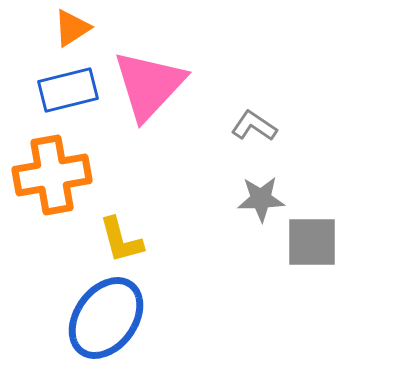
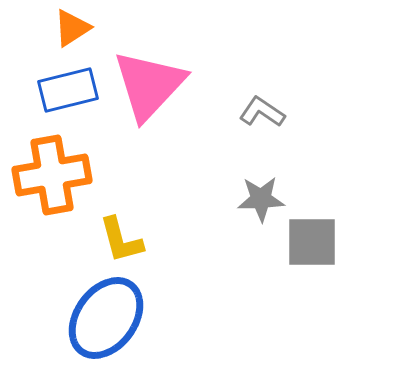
gray L-shape: moved 8 px right, 14 px up
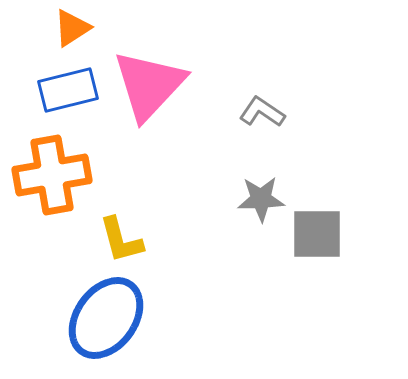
gray square: moved 5 px right, 8 px up
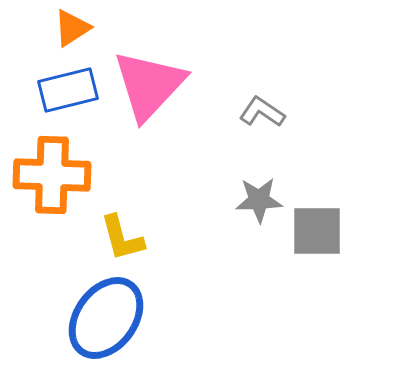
orange cross: rotated 12 degrees clockwise
gray star: moved 2 px left, 1 px down
gray square: moved 3 px up
yellow L-shape: moved 1 px right, 2 px up
